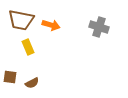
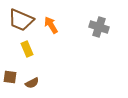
brown trapezoid: rotated 12 degrees clockwise
orange arrow: rotated 138 degrees counterclockwise
yellow rectangle: moved 1 px left, 2 px down
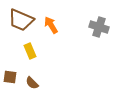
yellow rectangle: moved 3 px right, 2 px down
brown semicircle: rotated 72 degrees clockwise
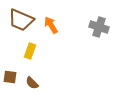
yellow rectangle: rotated 42 degrees clockwise
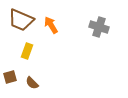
yellow rectangle: moved 3 px left
brown square: rotated 24 degrees counterclockwise
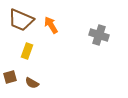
gray cross: moved 8 px down
brown semicircle: rotated 16 degrees counterclockwise
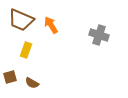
yellow rectangle: moved 1 px left, 1 px up
